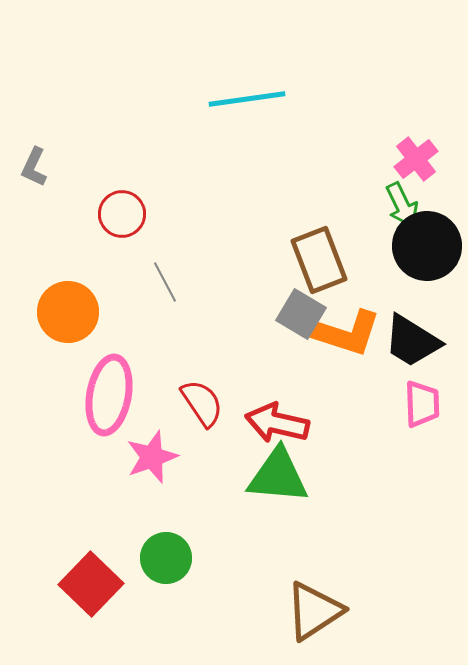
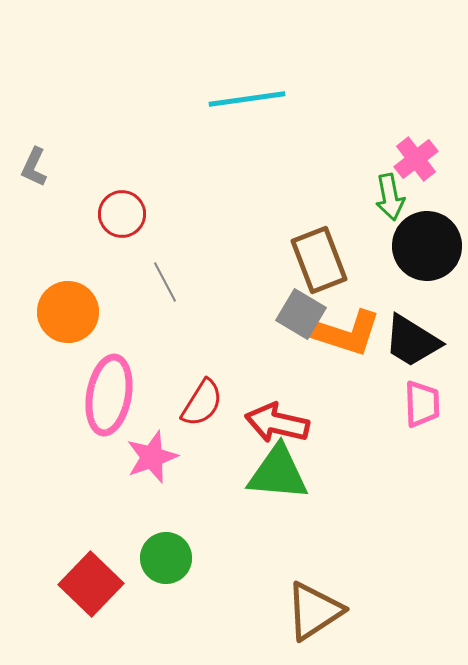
green arrow: moved 12 px left, 8 px up; rotated 15 degrees clockwise
red semicircle: rotated 66 degrees clockwise
green triangle: moved 3 px up
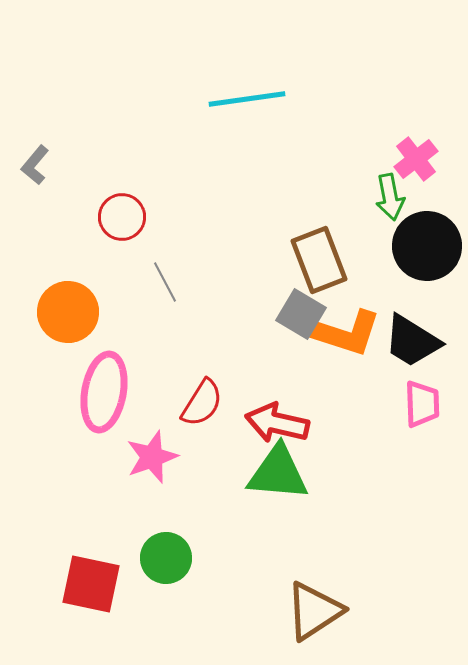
gray L-shape: moved 1 px right, 2 px up; rotated 15 degrees clockwise
red circle: moved 3 px down
pink ellipse: moved 5 px left, 3 px up
red square: rotated 32 degrees counterclockwise
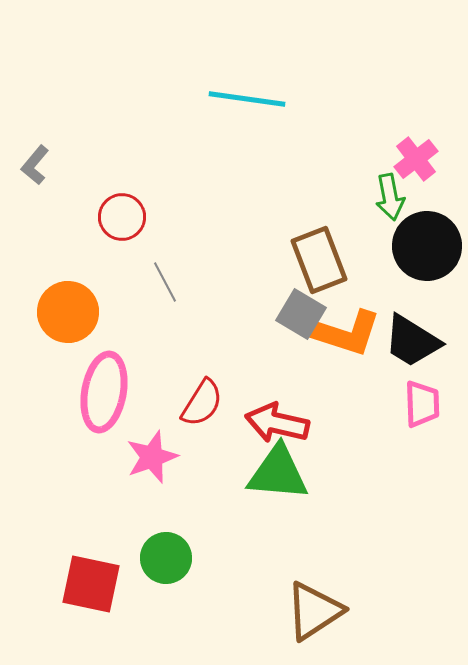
cyan line: rotated 16 degrees clockwise
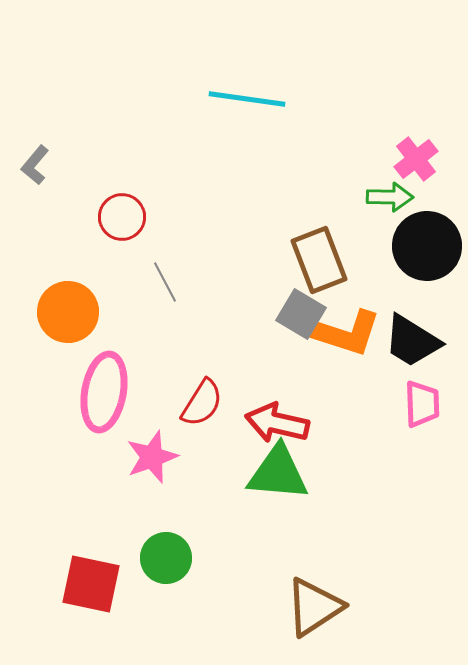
green arrow: rotated 78 degrees counterclockwise
brown triangle: moved 4 px up
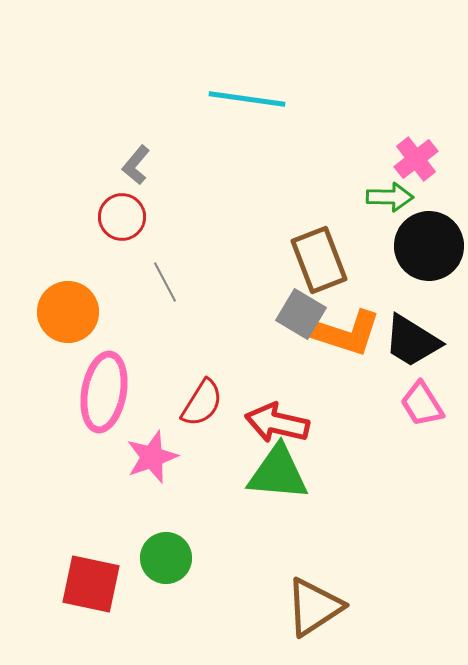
gray L-shape: moved 101 px right
black circle: moved 2 px right
pink trapezoid: rotated 150 degrees clockwise
